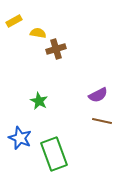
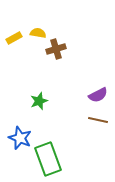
yellow rectangle: moved 17 px down
green star: rotated 24 degrees clockwise
brown line: moved 4 px left, 1 px up
green rectangle: moved 6 px left, 5 px down
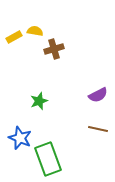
yellow semicircle: moved 3 px left, 2 px up
yellow rectangle: moved 1 px up
brown cross: moved 2 px left
brown line: moved 9 px down
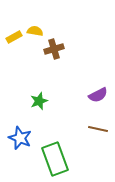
green rectangle: moved 7 px right
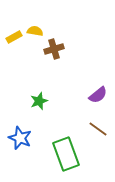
purple semicircle: rotated 12 degrees counterclockwise
brown line: rotated 24 degrees clockwise
green rectangle: moved 11 px right, 5 px up
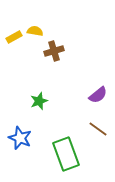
brown cross: moved 2 px down
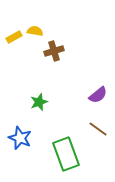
green star: moved 1 px down
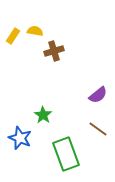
yellow rectangle: moved 1 px left, 1 px up; rotated 28 degrees counterclockwise
green star: moved 4 px right, 13 px down; rotated 18 degrees counterclockwise
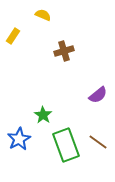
yellow semicircle: moved 8 px right, 16 px up; rotated 14 degrees clockwise
brown cross: moved 10 px right
brown line: moved 13 px down
blue star: moved 1 px left, 1 px down; rotated 20 degrees clockwise
green rectangle: moved 9 px up
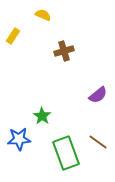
green star: moved 1 px left, 1 px down
blue star: rotated 25 degrees clockwise
green rectangle: moved 8 px down
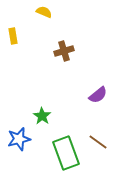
yellow semicircle: moved 1 px right, 3 px up
yellow rectangle: rotated 42 degrees counterclockwise
blue star: rotated 10 degrees counterclockwise
